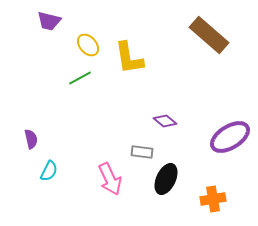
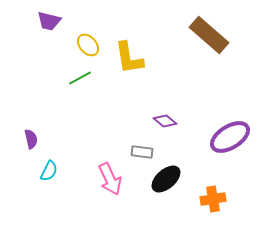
black ellipse: rotated 24 degrees clockwise
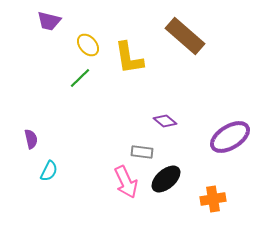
brown rectangle: moved 24 px left, 1 px down
green line: rotated 15 degrees counterclockwise
pink arrow: moved 16 px right, 3 px down
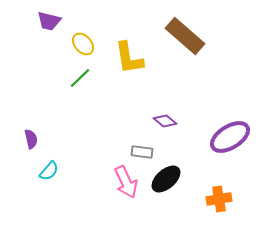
yellow ellipse: moved 5 px left, 1 px up
cyan semicircle: rotated 15 degrees clockwise
orange cross: moved 6 px right
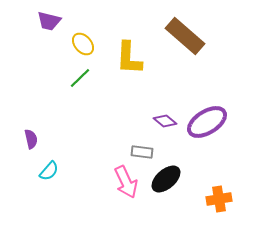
yellow L-shape: rotated 12 degrees clockwise
purple ellipse: moved 23 px left, 15 px up
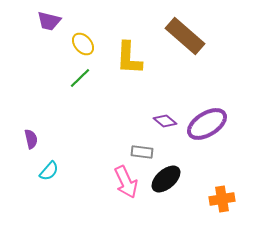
purple ellipse: moved 2 px down
orange cross: moved 3 px right
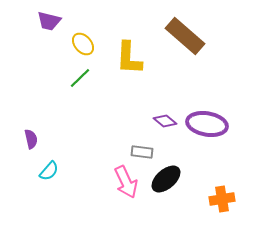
purple ellipse: rotated 42 degrees clockwise
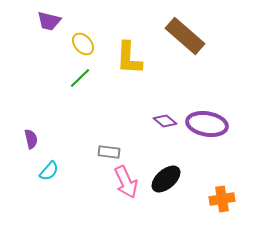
gray rectangle: moved 33 px left
